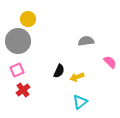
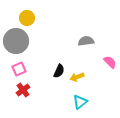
yellow circle: moved 1 px left, 1 px up
gray circle: moved 2 px left
pink square: moved 2 px right, 1 px up
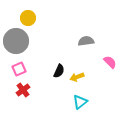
yellow circle: moved 1 px right
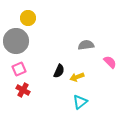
gray semicircle: moved 4 px down
red cross: rotated 24 degrees counterclockwise
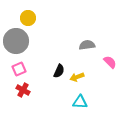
gray semicircle: moved 1 px right
cyan triangle: rotated 42 degrees clockwise
